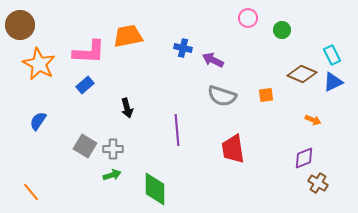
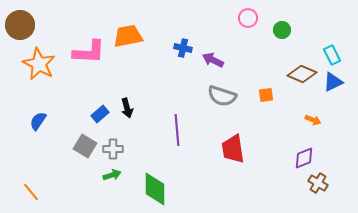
blue rectangle: moved 15 px right, 29 px down
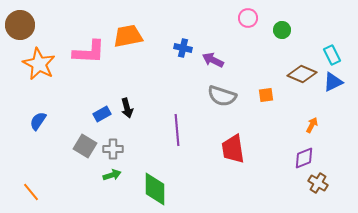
blue rectangle: moved 2 px right; rotated 12 degrees clockwise
orange arrow: moved 1 px left, 5 px down; rotated 84 degrees counterclockwise
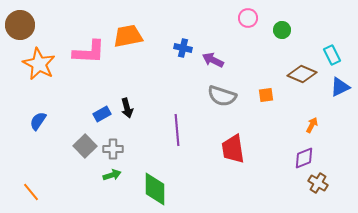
blue triangle: moved 7 px right, 5 px down
gray square: rotated 15 degrees clockwise
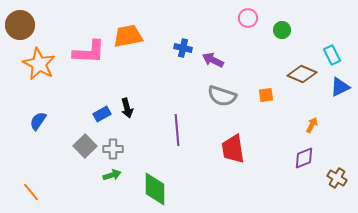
brown cross: moved 19 px right, 5 px up
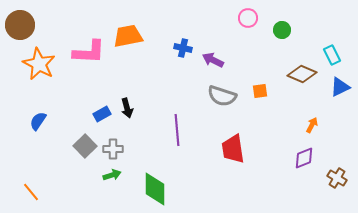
orange square: moved 6 px left, 4 px up
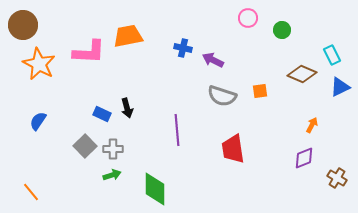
brown circle: moved 3 px right
blue rectangle: rotated 54 degrees clockwise
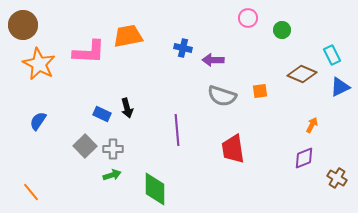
purple arrow: rotated 25 degrees counterclockwise
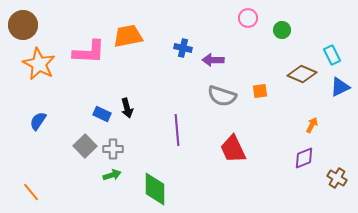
red trapezoid: rotated 16 degrees counterclockwise
